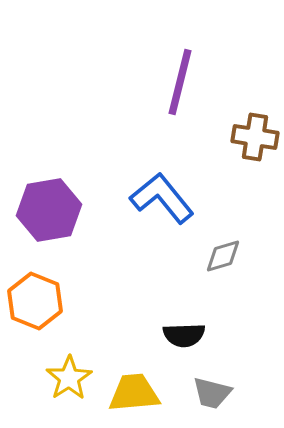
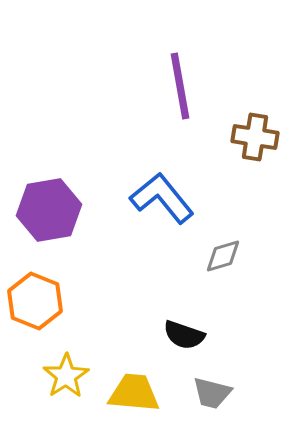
purple line: moved 4 px down; rotated 24 degrees counterclockwise
black semicircle: rotated 21 degrees clockwise
yellow star: moved 3 px left, 2 px up
yellow trapezoid: rotated 10 degrees clockwise
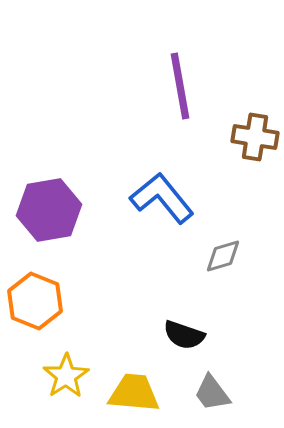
gray trapezoid: rotated 39 degrees clockwise
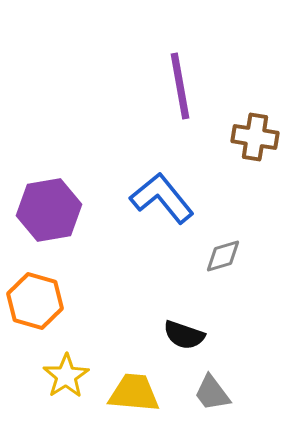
orange hexagon: rotated 6 degrees counterclockwise
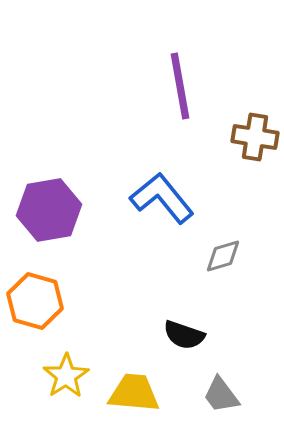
gray trapezoid: moved 9 px right, 2 px down
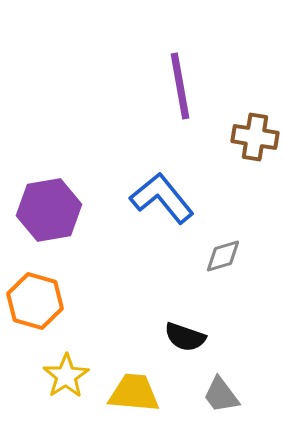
black semicircle: moved 1 px right, 2 px down
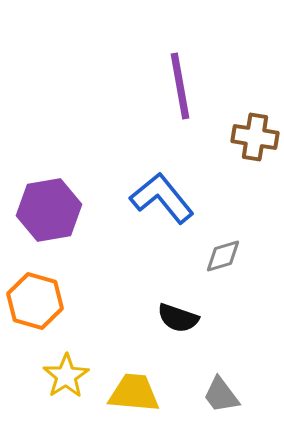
black semicircle: moved 7 px left, 19 px up
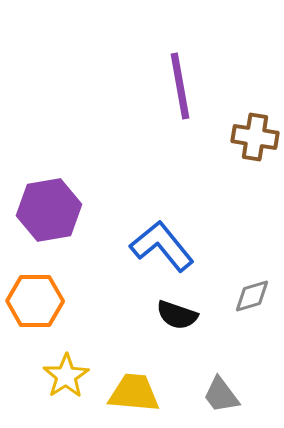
blue L-shape: moved 48 px down
gray diamond: moved 29 px right, 40 px down
orange hexagon: rotated 16 degrees counterclockwise
black semicircle: moved 1 px left, 3 px up
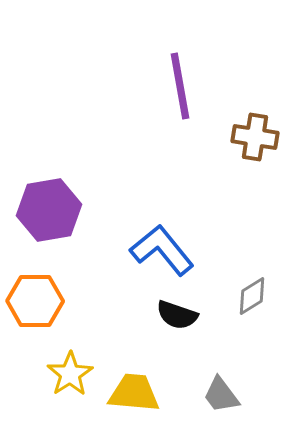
blue L-shape: moved 4 px down
gray diamond: rotated 15 degrees counterclockwise
yellow star: moved 4 px right, 2 px up
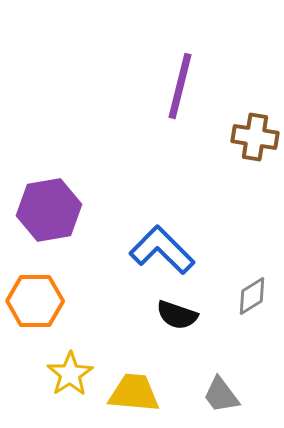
purple line: rotated 24 degrees clockwise
blue L-shape: rotated 6 degrees counterclockwise
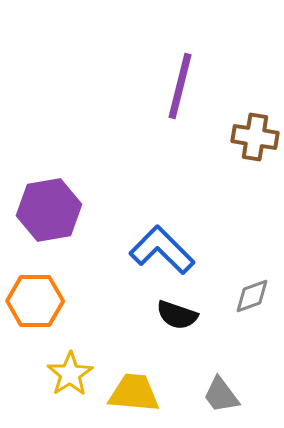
gray diamond: rotated 12 degrees clockwise
